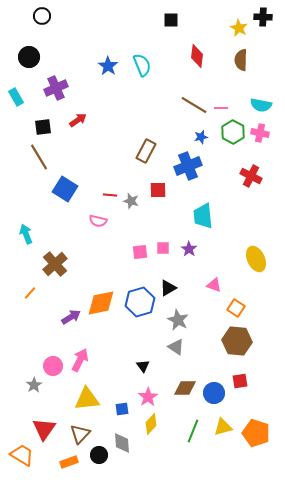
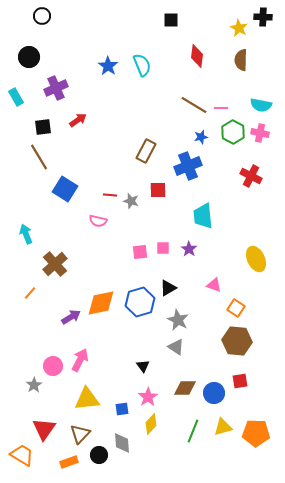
orange pentagon at (256, 433): rotated 16 degrees counterclockwise
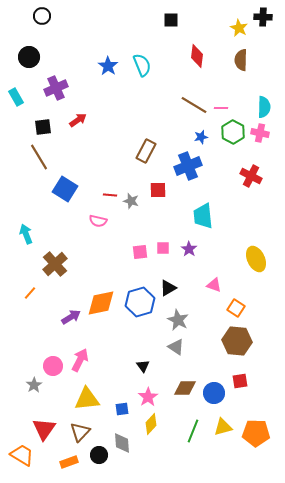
cyan semicircle at (261, 105): moved 3 px right, 2 px down; rotated 100 degrees counterclockwise
brown triangle at (80, 434): moved 2 px up
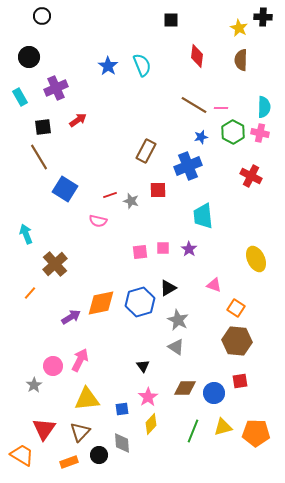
cyan rectangle at (16, 97): moved 4 px right
red line at (110, 195): rotated 24 degrees counterclockwise
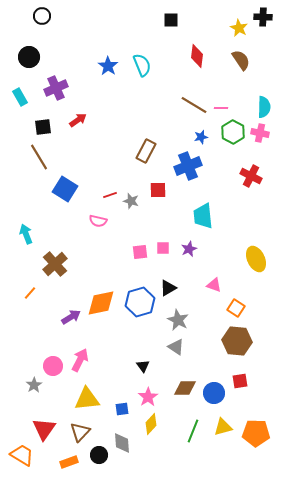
brown semicircle at (241, 60): rotated 145 degrees clockwise
purple star at (189, 249): rotated 14 degrees clockwise
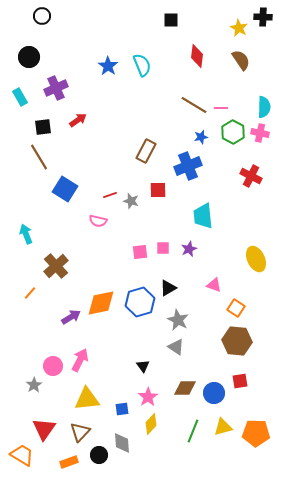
brown cross at (55, 264): moved 1 px right, 2 px down
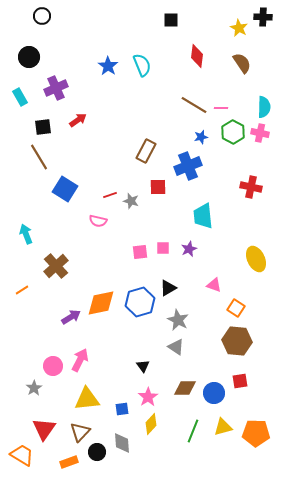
brown semicircle at (241, 60): moved 1 px right, 3 px down
red cross at (251, 176): moved 11 px down; rotated 15 degrees counterclockwise
red square at (158, 190): moved 3 px up
orange line at (30, 293): moved 8 px left, 3 px up; rotated 16 degrees clockwise
gray star at (34, 385): moved 3 px down
black circle at (99, 455): moved 2 px left, 3 px up
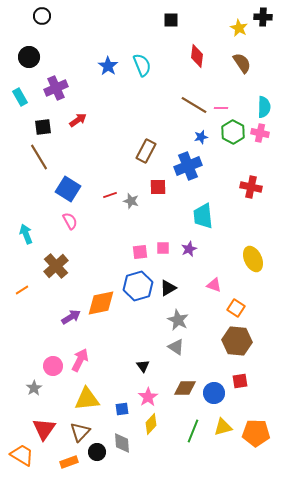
blue square at (65, 189): moved 3 px right
pink semicircle at (98, 221): moved 28 px left; rotated 132 degrees counterclockwise
yellow ellipse at (256, 259): moved 3 px left
blue hexagon at (140, 302): moved 2 px left, 16 px up
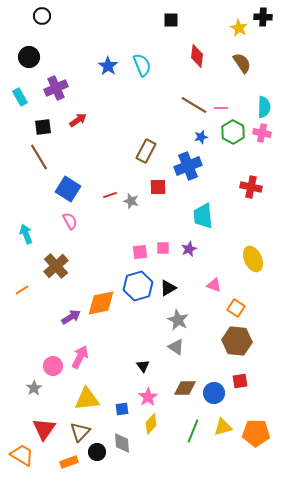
pink cross at (260, 133): moved 2 px right
pink arrow at (80, 360): moved 3 px up
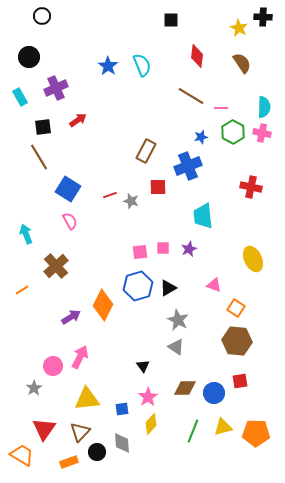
brown line at (194, 105): moved 3 px left, 9 px up
orange diamond at (101, 303): moved 2 px right, 2 px down; rotated 52 degrees counterclockwise
